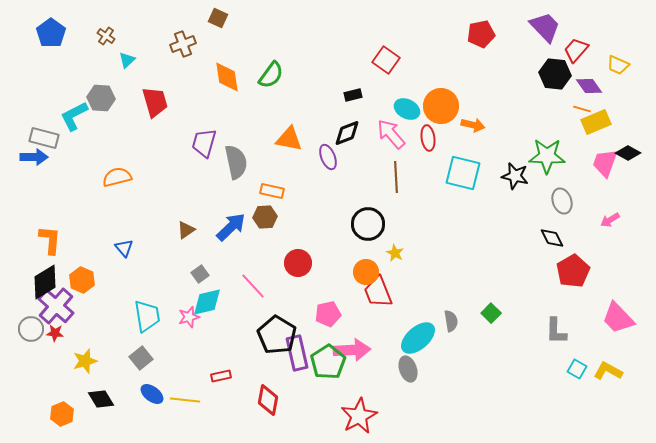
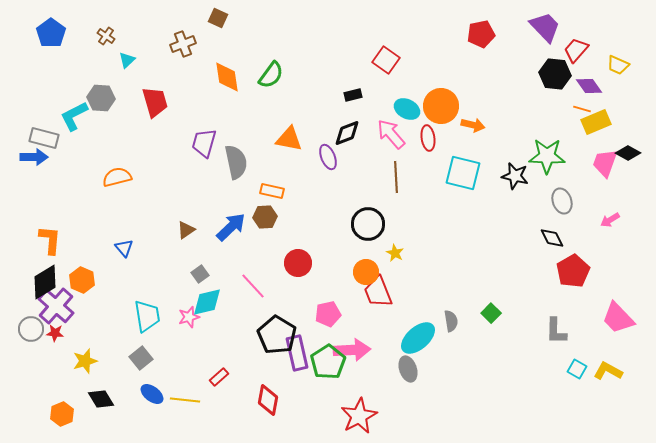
red rectangle at (221, 376): moved 2 px left, 1 px down; rotated 30 degrees counterclockwise
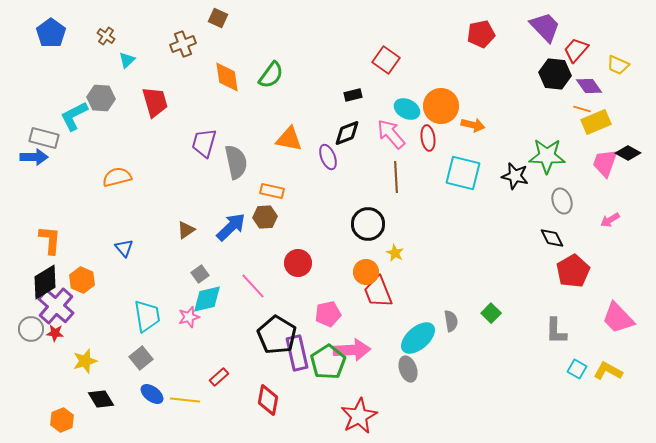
cyan diamond at (207, 302): moved 3 px up
orange hexagon at (62, 414): moved 6 px down
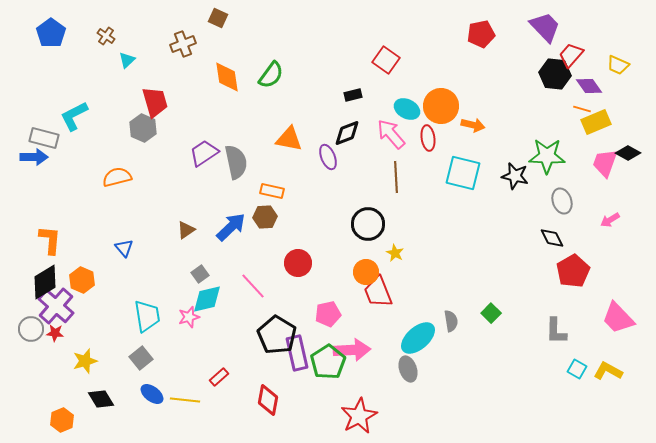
red trapezoid at (576, 50): moved 5 px left, 5 px down
gray hexagon at (101, 98): moved 42 px right, 30 px down; rotated 20 degrees clockwise
purple trapezoid at (204, 143): moved 10 px down; rotated 40 degrees clockwise
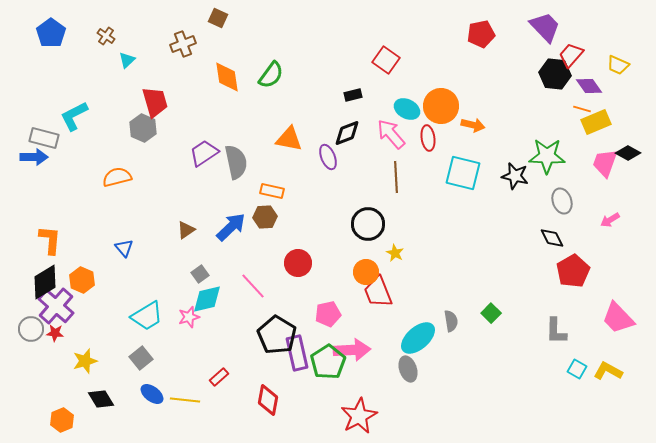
cyan trapezoid at (147, 316): rotated 68 degrees clockwise
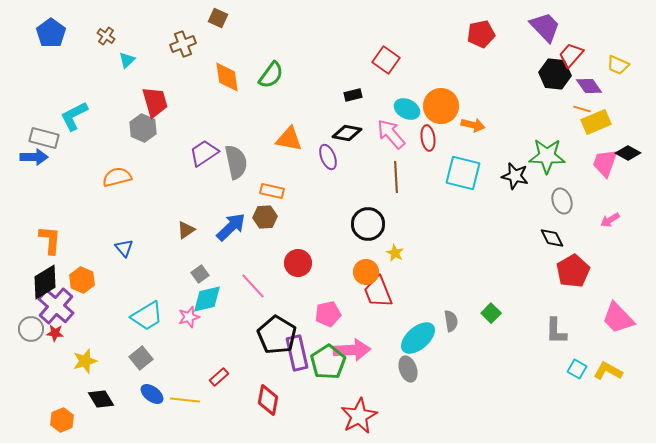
black diamond at (347, 133): rotated 32 degrees clockwise
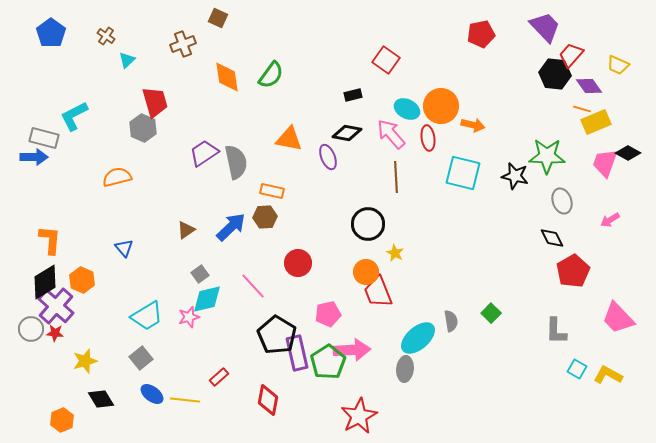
gray ellipse at (408, 369): moved 3 px left; rotated 25 degrees clockwise
yellow L-shape at (608, 371): moved 4 px down
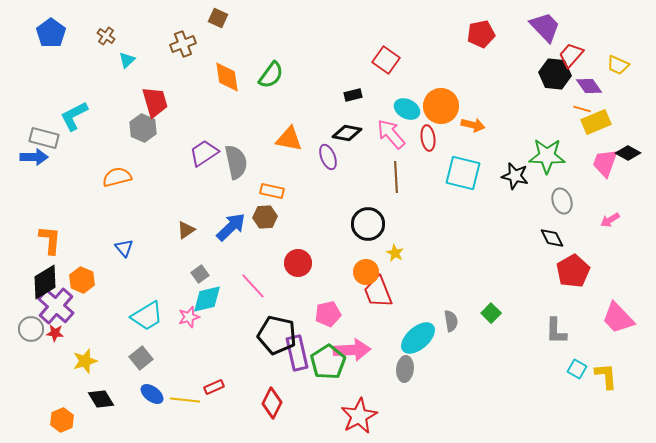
black pentagon at (277, 335): rotated 18 degrees counterclockwise
yellow L-shape at (608, 375): moved 2 px left, 1 px down; rotated 56 degrees clockwise
red rectangle at (219, 377): moved 5 px left, 10 px down; rotated 18 degrees clockwise
red diamond at (268, 400): moved 4 px right, 3 px down; rotated 16 degrees clockwise
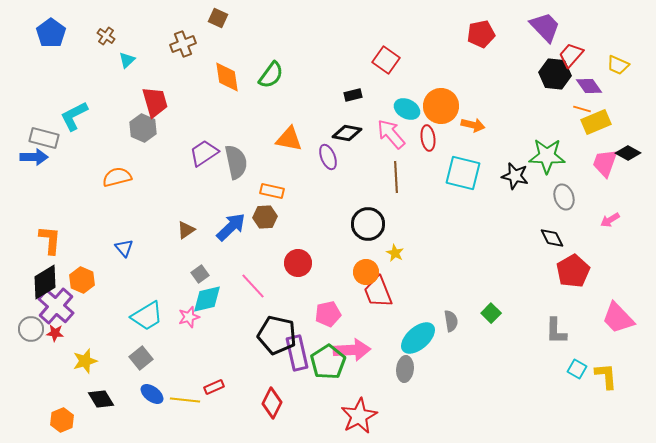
gray ellipse at (562, 201): moved 2 px right, 4 px up
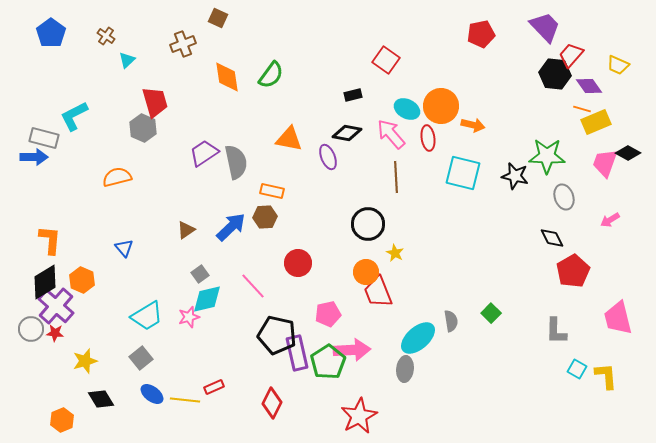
pink trapezoid at (618, 318): rotated 30 degrees clockwise
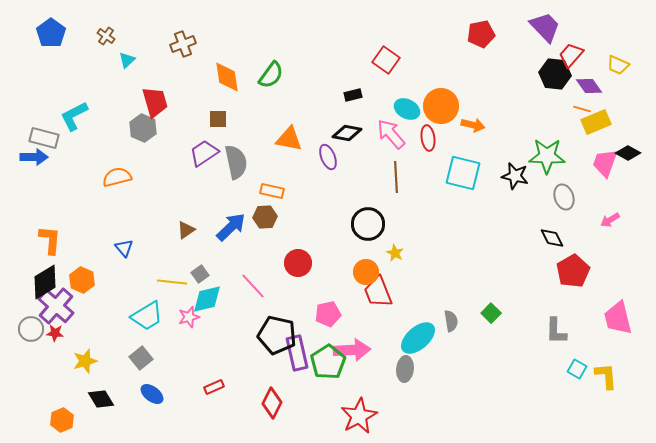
brown square at (218, 18): moved 101 px down; rotated 24 degrees counterclockwise
yellow line at (185, 400): moved 13 px left, 118 px up
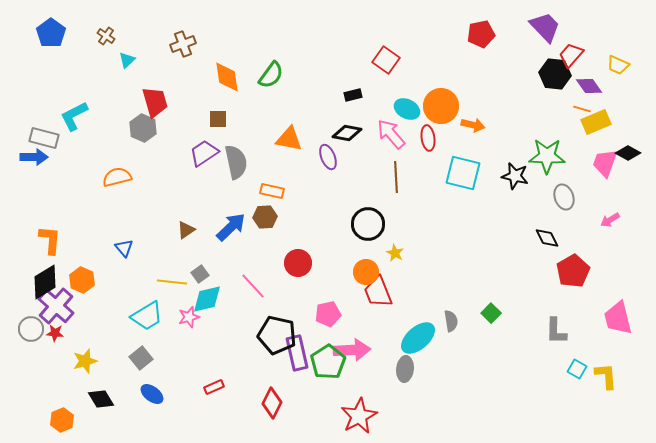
black diamond at (552, 238): moved 5 px left
